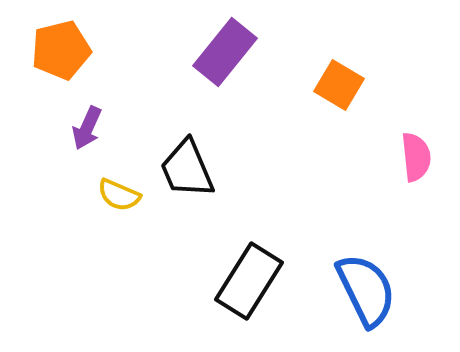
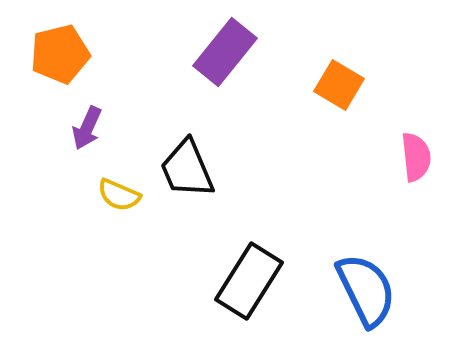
orange pentagon: moved 1 px left, 4 px down
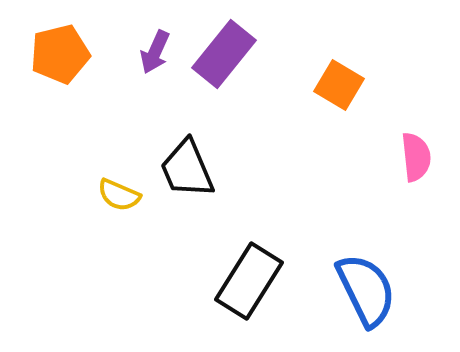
purple rectangle: moved 1 px left, 2 px down
purple arrow: moved 68 px right, 76 px up
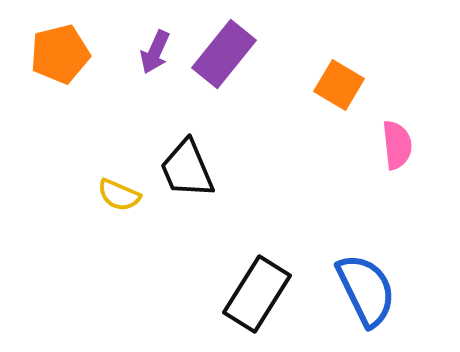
pink semicircle: moved 19 px left, 12 px up
black rectangle: moved 8 px right, 13 px down
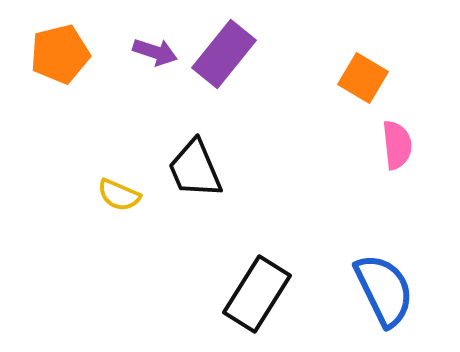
purple arrow: rotated 96 degrees counterclockwise
orange square: moved 24 px right, 7 px up
black trapezoid: moved 8 px right
blue semicircle: moved 18 px right
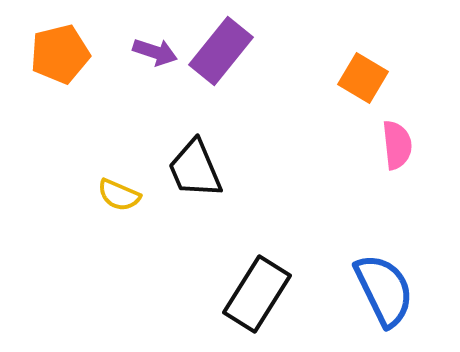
purple rectangle: moved 3 px left, 3 px up
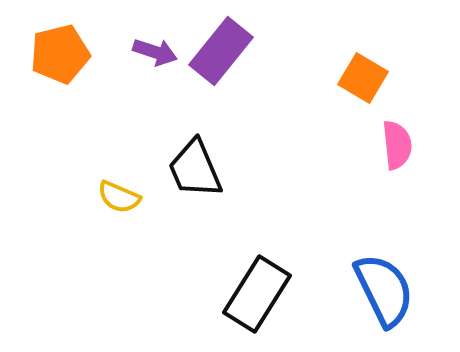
yellow semicircle: moved 2 px down
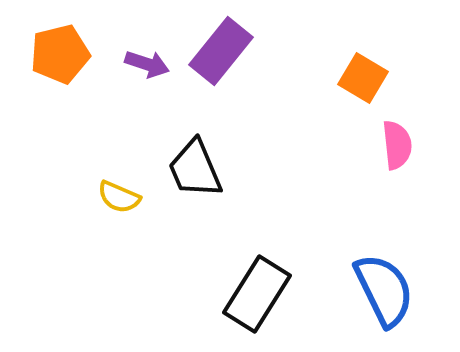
purple arrow: moved 8 px left, 12 px down
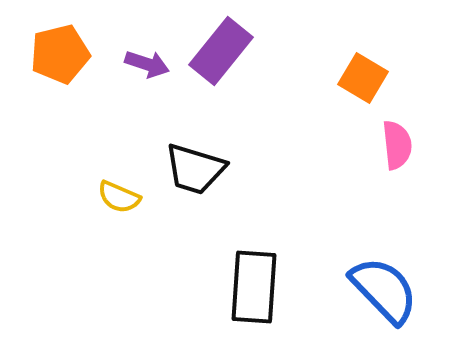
black trapezoid: rotated 50 degrees counterclockwise
blue semicircle: rotated 18 degrees counterclockwise
black rectangle: moved 3 px left, 7 px up; rotated 28 degrees counterclockwise
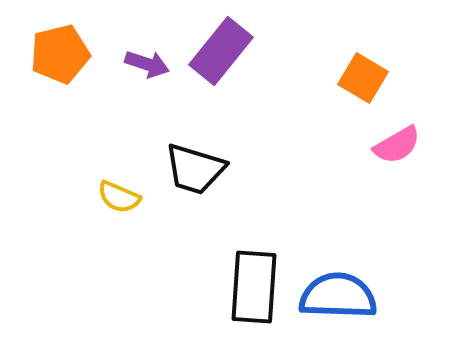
pink semicircle: rotated 66 degrees clockwise
blue semicircle: moved 46 px left, 6 px down; rotated 44 degrees counterclockwise
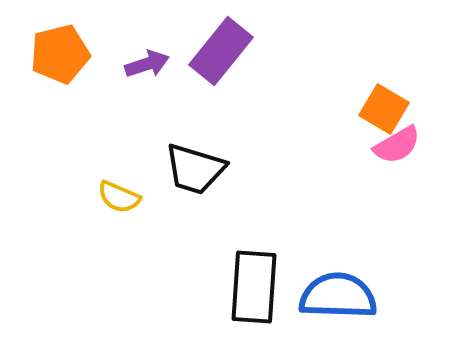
purple arrow: rotated 36 degrees counterclockwise
orange square: moved 21 px right, 31 px down
